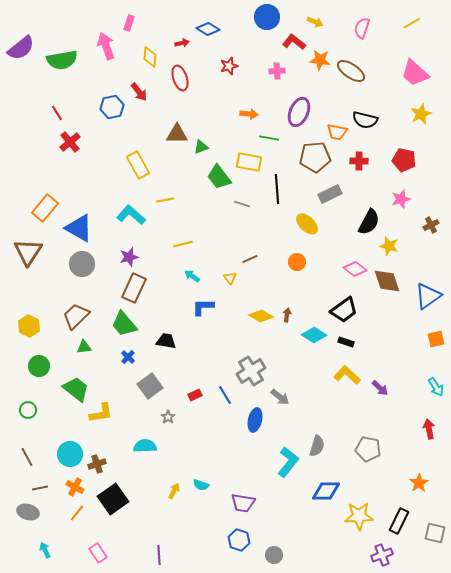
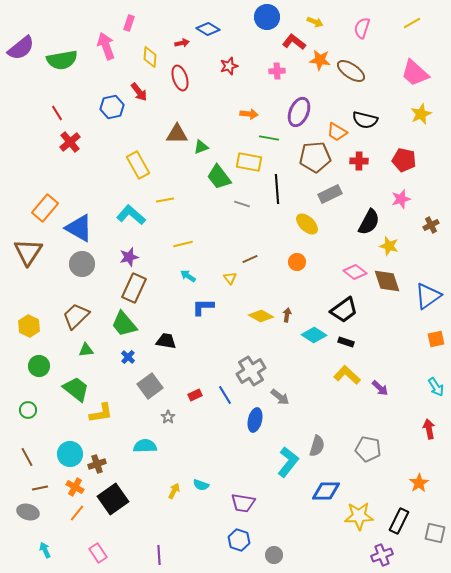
orange trapezoid at (337, 132): rotated 20 degrees clockwise
pink diamond at (355, 269): moved 3 px down
cyan arrow at (192, 276): moved 4 px left
green triangle at (84, 347): moved 2 px right, 3 px down
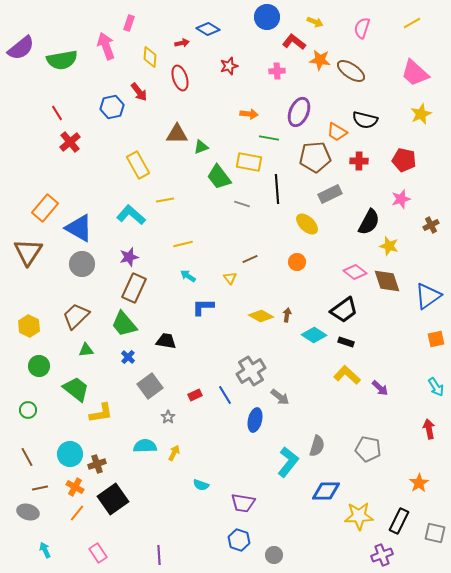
yellow arrow at (174, 491): moved 38 px up
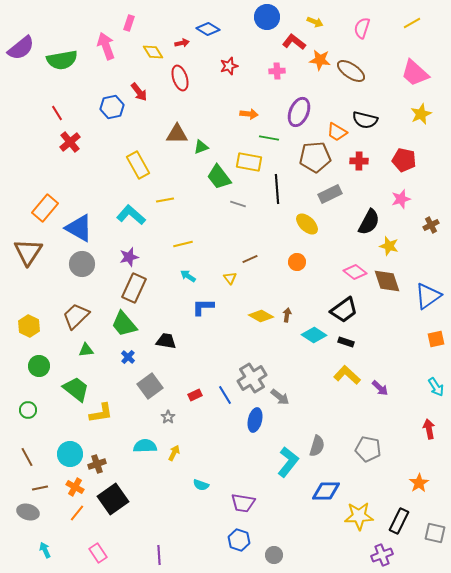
yellow diamond at (150, 57): moved 3 px right, 5 px up; rotated 35 degrees counterclockwise
gray line at (242, 204): moved 4 px left
gray cross at (251, 371): moved 1 px right, 7 px down
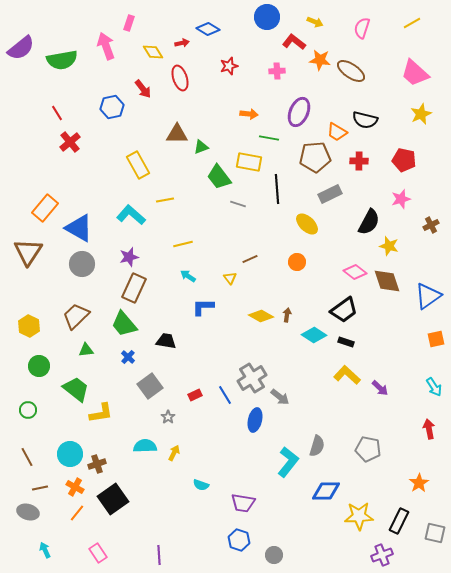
red arrow at (139, 92): moved 4 px right, 3 px up
cyan arrow at (436, 387): moved 2 px left
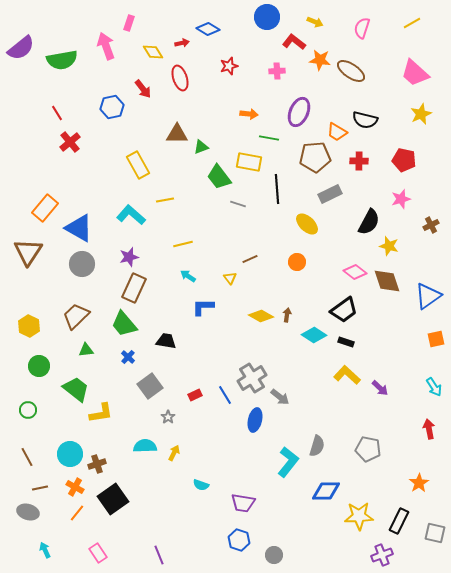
purple line at (159, 555): rotated 18 degrees counterclockwise
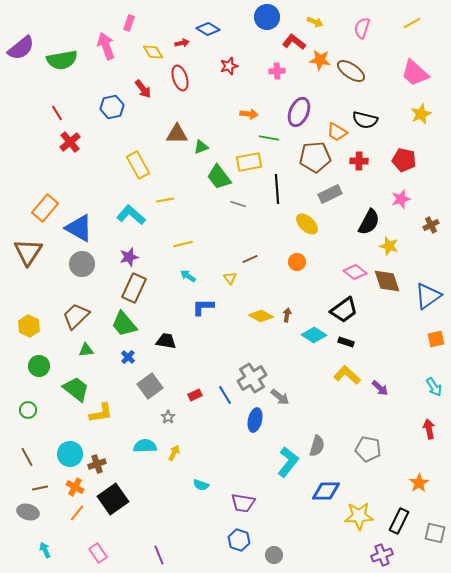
yellow rectangle at (249, 162): rotated 20 degrees counterclockwise
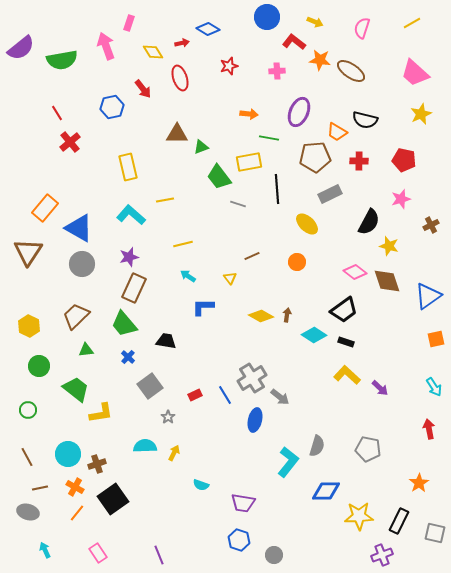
yellow rectangle at (138, 165): moved 10 px left, 2 px down; rotated 16 degrees clockwise
brown line at (250, 259): moved 2 px right, 3 px up
cyan circle at (70, 454): moved 2 px left
